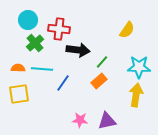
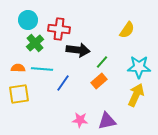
yellow arrow: rotated 15 degrees clockwise
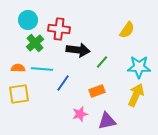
orange rectangle: moved 2 px left, 10 px down; rotated 21 degrees clockwise
pink star: moved 6 px up; rotated 21 degrees counterclockwise
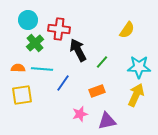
black arrow: rotated 125 degrees counterclockwise
yellow square: moved 3 px right, 1 px down
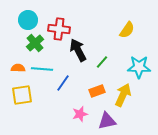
yellow arrow: moved 13 px left
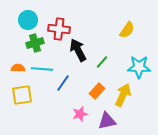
green cross: rotated 24 degrees clockwise
orange rectangle: rotated 28 degrees counterclockwise
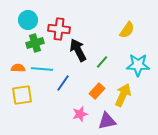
cyan star: moved 1 px left, 2 px up
